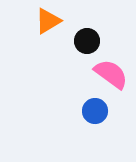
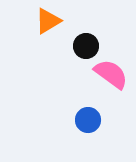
black circle: moved 1 px left, 5 px down
blue circle: moved 7 px left, 9 px down
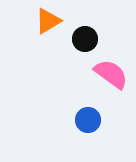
black circle: moved 1 px left, 7 px up
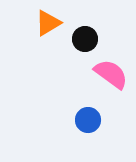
orange triangle: moved 2 px down
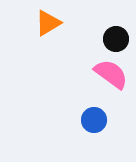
black circle: moved 31 px right
blue circle: moved 6 px right
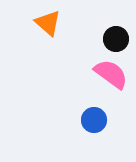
orange triangle: rotated 48 degrees counterclockwise
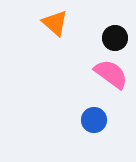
orange triangle: moved 7 px right
black circle: moved 1 px left, 1 px up
